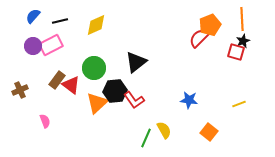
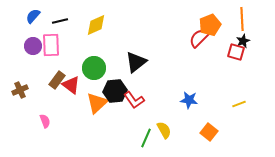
pink rectangle: rotated 65 degrees counterclockwise
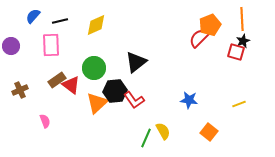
purple circle: moved 22 px left
brown rectangle: rotated 18 degrees clockwise
yellow semicircle: moved 1 px left, 1 px down
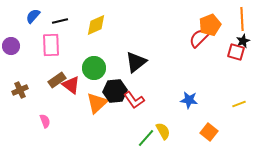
green line: rotated 18 degrees clockwise
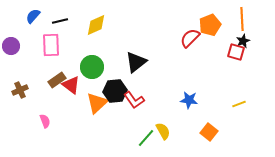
red semicircle: moved 9 px left
green circle: moved 2 px left, 1 px up
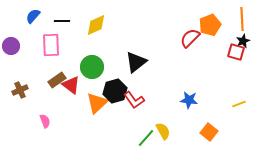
black line: moved 2 px right; rotated 14 degrees clockwise
black hexagon: rotated 10 degrees counterclockwise
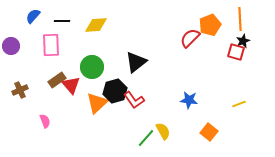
orange line: moved 2 px left
yellow diamond: rotated 20 degrees clockwise
red triangle: rotated 12 degrees clockwise
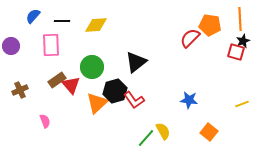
orange pentagon: rotated 30 degrees clockwise
yellow line: moved 3 px right
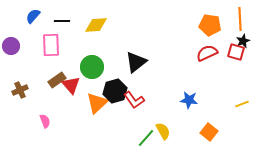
red semicircle: moved 17 px right, 15 px down; rotated 20 degrees clockwise
